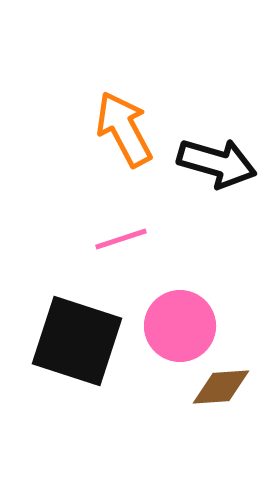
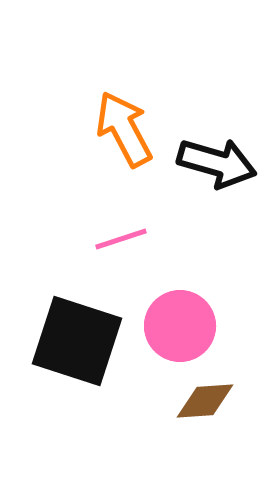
brown diamond: moved 16 px left, 14 px down
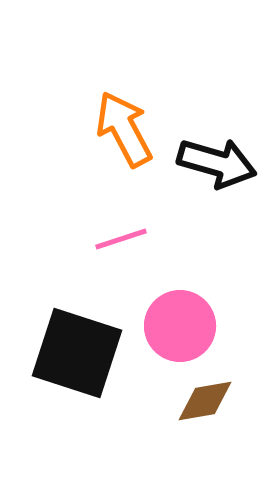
black square: moved 12 px down
brown diamond: rotated 6 degrees counterclockwise
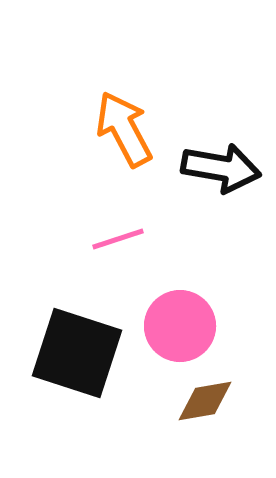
black arrow: moved 4 px right, 5 px down; rotated 6 degrees counterclockwise
pink line: moved 3 px left
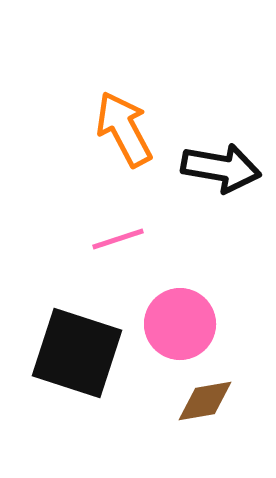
pink circle: moved 2 px up
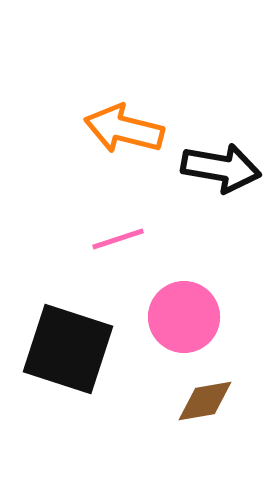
orange arrow: rotated 48 degrees counterclockwise
pink circle: moved 4 px right, 7 px up
black square: moved 9 px left, 4 px up
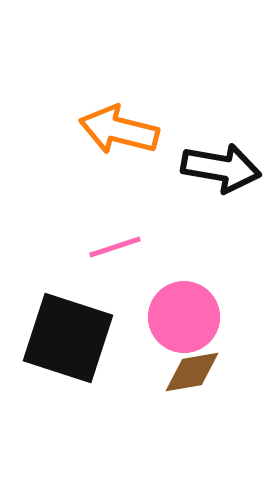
orange arrow: moved 5 px left, 1 px down
pink line: moved 3 px left, 8 px down
black square: moved 11 px up
brown diamond: moved 13 px left, 29 px up
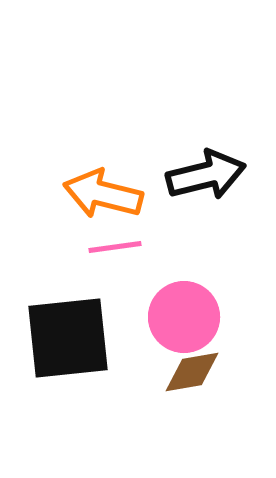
orange arrow: moved 16 px left, 64 px down
black arrow: moved 15 px left, 7 px down; rotated 24 degrees counterclockwise
pink line: rotated 10 degrees clockwise
black square: rotated 24 degrees counterclockwise
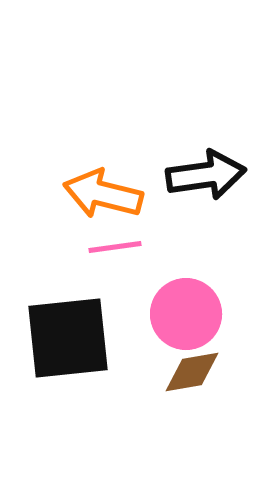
black arrow: rotated 6 degrees clockwise
pink circle: moved 2 px right, 3 px up
